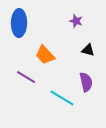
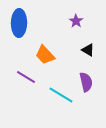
purple star: rotated 16 degrees clockwise
black triangle: rotated 16 degrees clockwise
cyan line: moved 1 px left, 3 px up
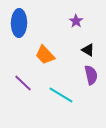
purple line: moved 3 px left, 6 px down; rotated 12 degrees clockwise
purple semicircle: moved 5 px right, 7 px up
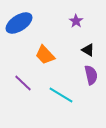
blue ellipse: rotated 56 degrees clockwise
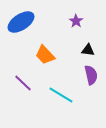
blue ellipse: moved 2 px right, 1 px up
black triangle: rotated 24 degrees counterclockwise
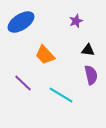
purple star: rotated 16 degrees clockwise
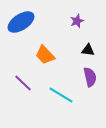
purple star: moved 1 px right
purple semicircle: moved 1 px left, 2 px down
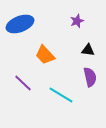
blue ellipse: moved 1 px left, 2 px down; rotated 12 degrees clockwise
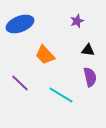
purple line: moved 3 px left
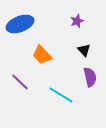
black triangle: moved 4 px left; rotated 40 degrees clockwise
orange trapezoid: moved 3 px left
purple line: moved 1 px up
